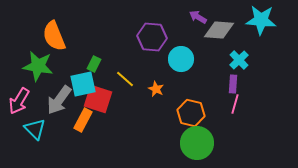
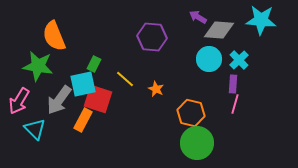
cyan circle: moved 28 px right
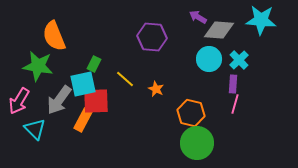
red square: moved 2 px left, 2 px down; rotated 20 degrees counterclockwise
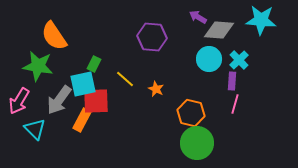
orange semicircle: rotated 12 degrees counterclockwise
purple rectangle: moved 1 px left, 3 px up
orange rectangle: moved 1 px left
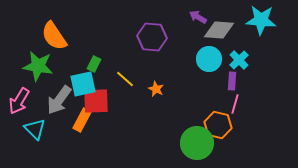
orange hexagon: moved 27 px right, 12 px down
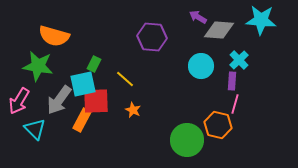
orange semicircle: rotated 40 degrees counterclockwise
cyan circle: moved 8 px left, 7 px down
orange star: moved 23 px left, 21 px down
green circle: moved 10 px left, 3 px up
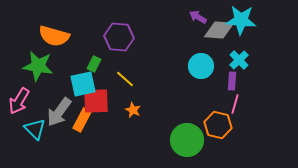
cyan star: moved 20 px left
purple hexagon: moved 33 px left
gray arrow: moved 12 px down
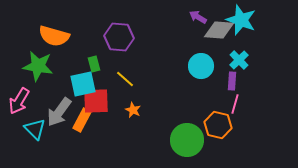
cyan star: rotated 16 degrees clockwise
green rectangle: rotated 42 degrees counterclockwise
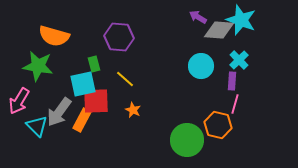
cyan triangle: moved 2 px right, 3 px up
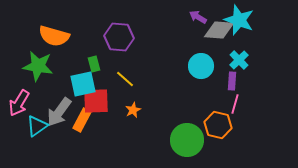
cyan star: moved 2 px left
pink arrow: moved 2 px down
orange star: rotated 21 degrees clockwise
cyan triangle: rotated 40 degrees clockwise
